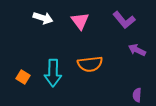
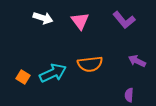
purple arrow: moved 11 px down
cyan arrow: rotated 116 degrees counterclockwise
purple semicircle: moved 8 px left
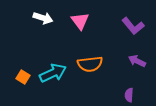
purple L-shape: moved 9 px right, 6 px down
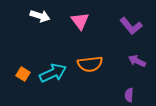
white arrow: moved 3 px left, 2 px up
purple L-shape: moved 2 px left
orange square: moved 3 px up
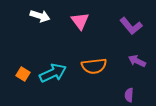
orange semicircle: moved 4 px right, 2 px down
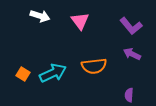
purple arrow: moved 5 px left, 7 px up
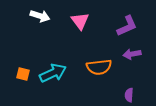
purple L-shape: moved 4 px left; rotated 75 degrees counterclockwise
purple arrow: rotated 36 degrees counterclockwise
orange semicircle: moved 5 px right, 1 px down
orange square: rotated 16 degrees counterclockwise
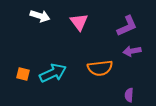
pink triangle: moved 1 px left, 1 px down
purple arrow: moved 3 px up
orange semicircle: moved 1 px right, 1 px down
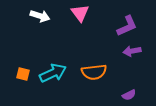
pink triangle: moved 1 px right, 9 px up
orange semicircle: moved 6 px left, 4 px down
purple semicircle: rotated 120 degrees counterclockwise
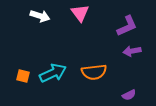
orange square: moved 2 px down
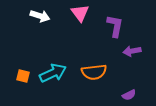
purple L-shape: moved 12 px left; rotated 55 degrees counterclockwise
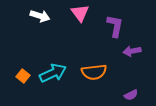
orange square: rotated 24 degrees clockwise
purple semicircle: moved 2 px right
